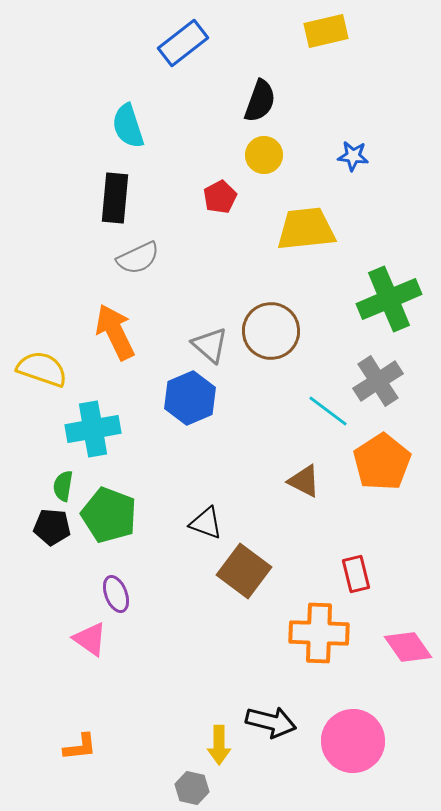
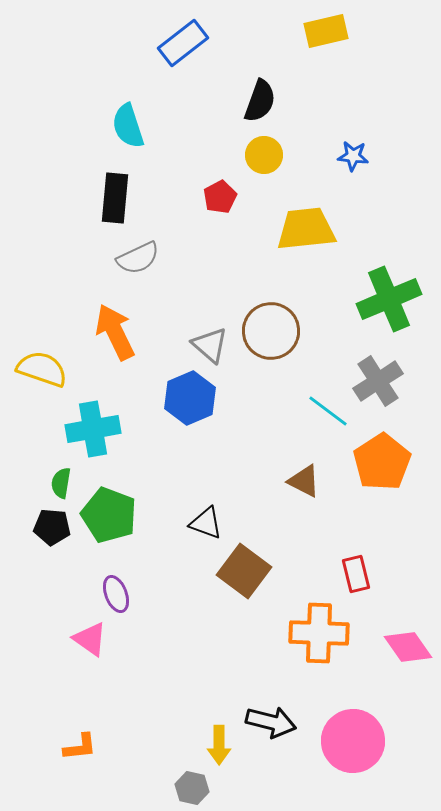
green semicircle: moved 2 px left, 3 px up
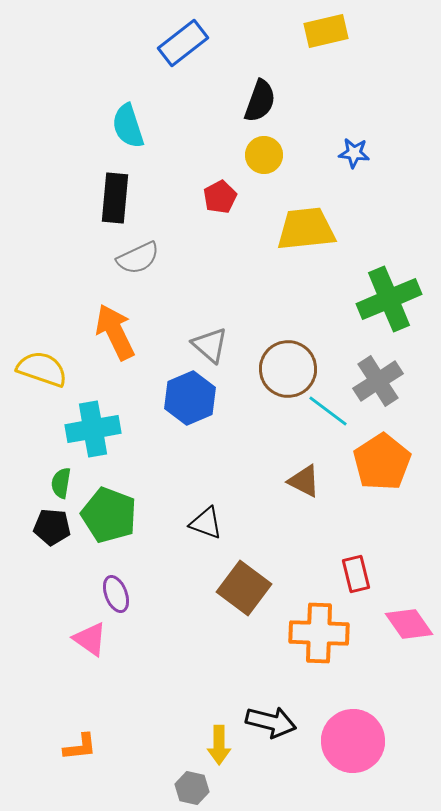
blue star: moved 1 px right, 3 px up
brown circle: moved 17 px right, 38 px down
brown square: moved 17 px down
pink diamond: moved 1 px right, 23 px up
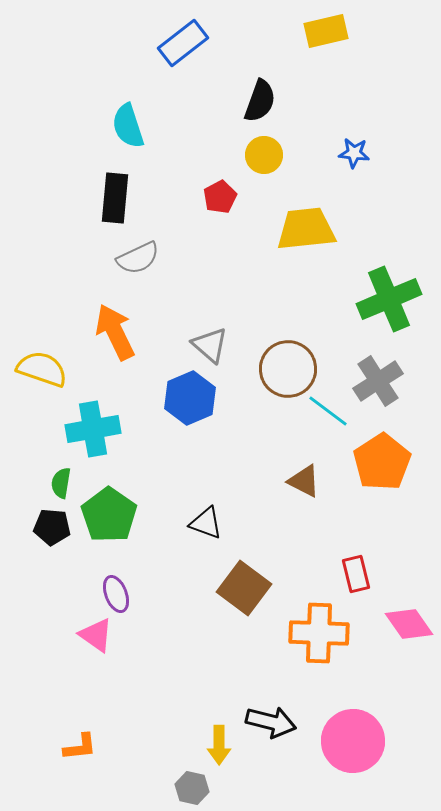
green pentagon: rotated 14 degrees clockwise
pink triangle: moved 6 px right, 4 px up
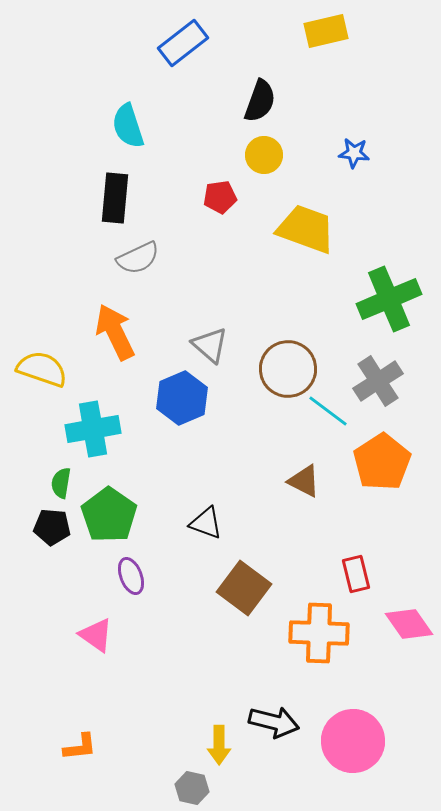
red pentagon: rotated 20 degrees clockwise
yellow trapezoid: rotated 26 degrees clockwise
blue hexagon: moved 8 px left
purple ellipse: moved 15 px right, 18 px up
black arrow: moved 3 px right
